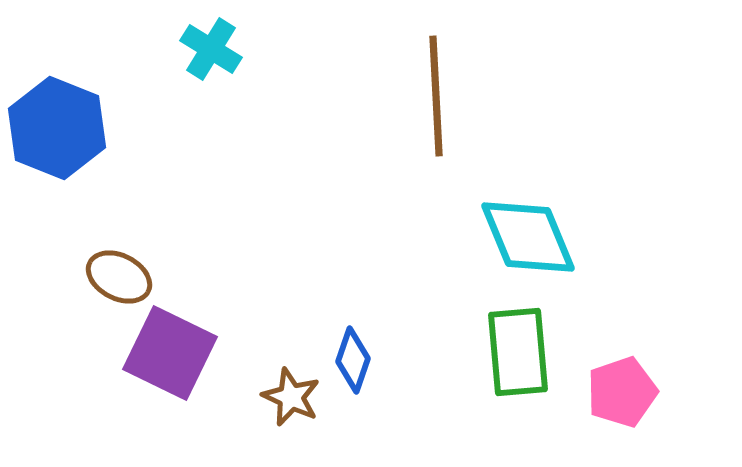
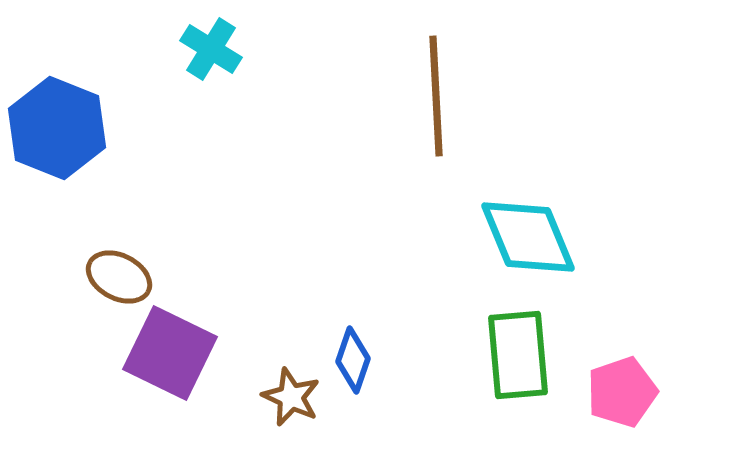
green rectangle: moved 3 px down
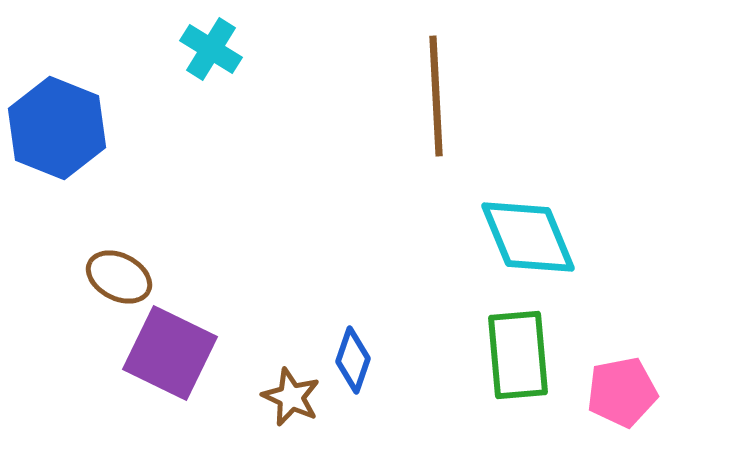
pink pentagon: rotated 8 degrees clockwise
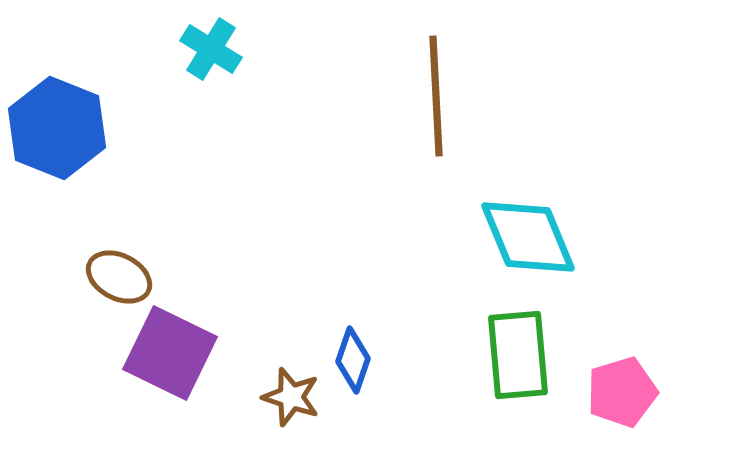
pink pentagon: rotated 6 degrees counterclockwise
brown star: rotated 6 degrees counterclockwise
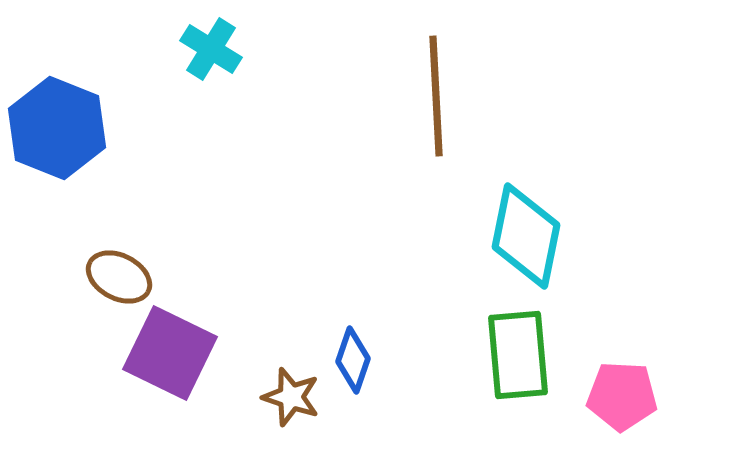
cyan diamond: moved 2 px left, 1 px up; rotated 34 degrees clockwise
pink pentagon: moved 4 px down; rotated 20 degrees clockwise
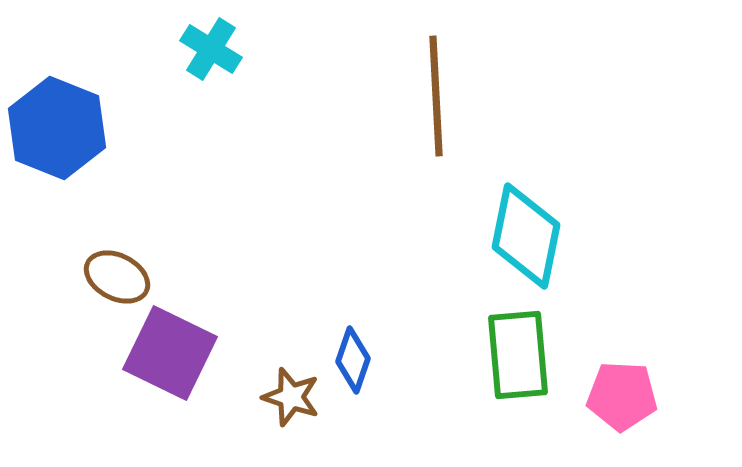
brown ellipse: moved 2 px left
